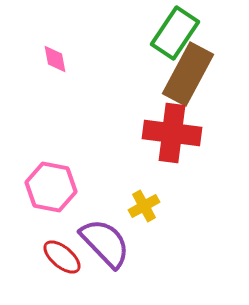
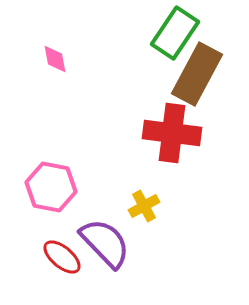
brown rectangle: moved 9 px right
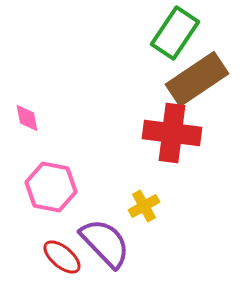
pink diamond: moved 28 px left, 59 px down
brown rectangle: moved 5 px down; rotated 28 degrees clockwise
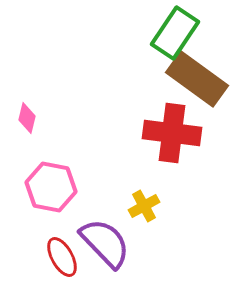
brown rectangle: rotated 70 degrees clockwise
pink diamond: rotated 24 degrees clockwise
red ellipse: rotated 21 degrees clockwise
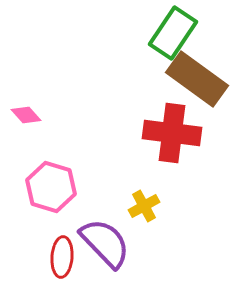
green rectangle: moved 2 px left
pink diamond: moved 1 px left, 3 px up; rotated 56 degrees counterclockwise
pink hexagon: rotated 6 degrees clockwise
red ellipse: rotated 33 degrees clockwise
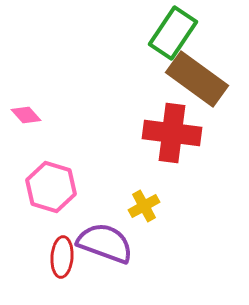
purple semicircle: rotated 26 degrees counterclockwise
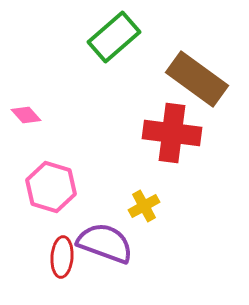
green rectangle: moved 59 px left, 4 px down; rotated 15 degrees clockwise
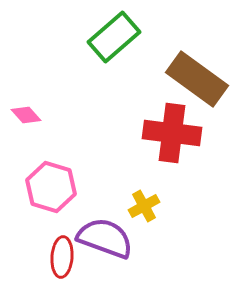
purple semicircle: moved 5 px up
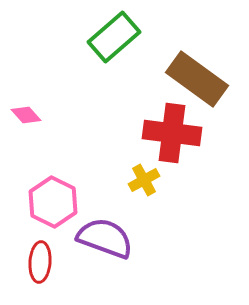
pink hexagon: moved 2 px right, 15 px down; rotated 9 degrees clockwise
yellow cross: moved 26 px up
red ellipse: moved 22 px left, 5 px down
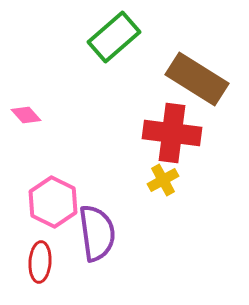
brown rectangle: rotated 4 degrees counterclockwise
yellow cross: moved 19 px right
purple semicircle: moved 8 px left, 5 px up; rotated 62 degrees clockwise
